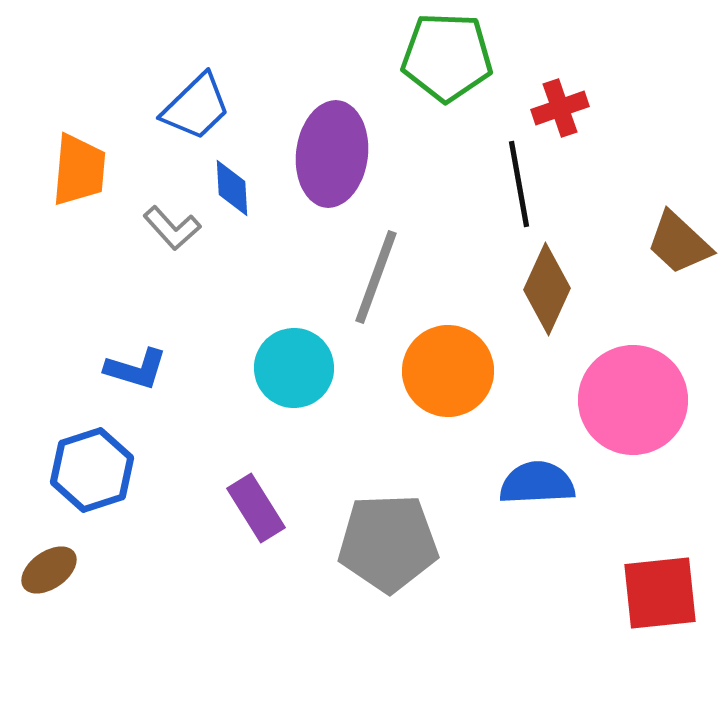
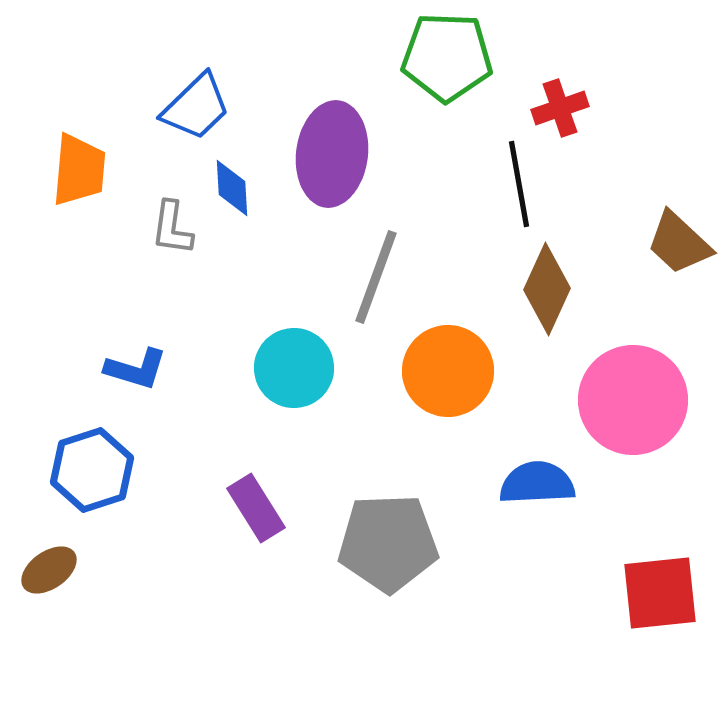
gray L-shape: rotated 50 degrees clockwise
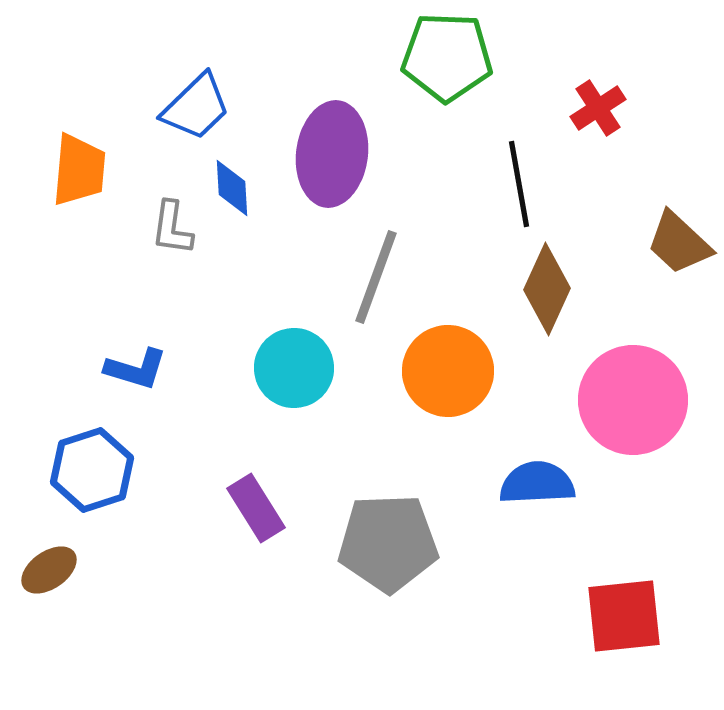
red cross: moved 38 px right; rotated 14 degrees counterclockwise
red square: moved 36 px left, 23 px down
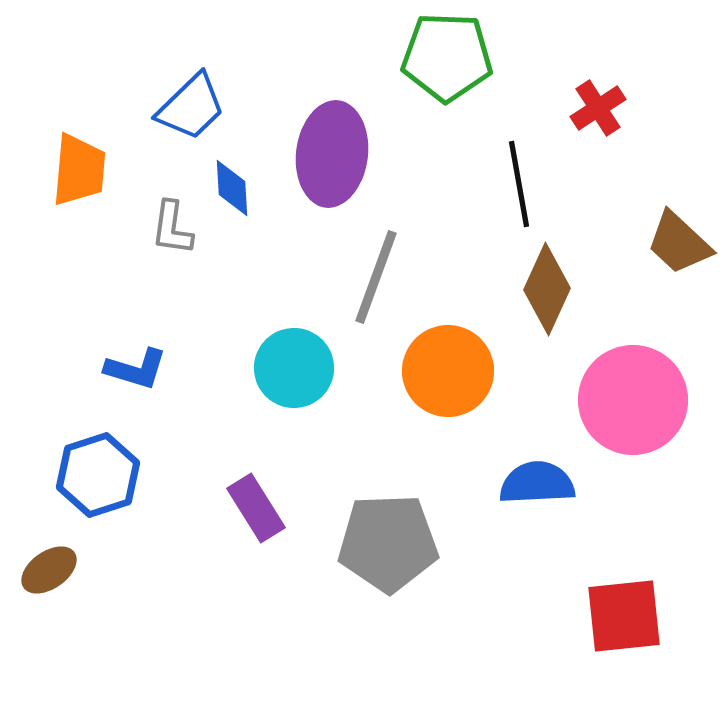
blue trapezoid: moved 5 px left
blue hexagon: moved 6 px right, 5 px down
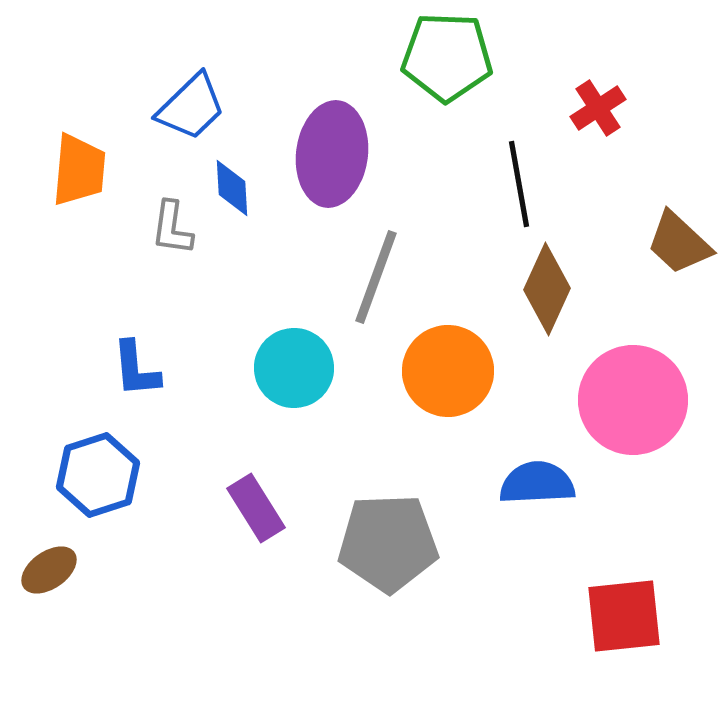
blue L-shape: rotated 68 degrees clockwise
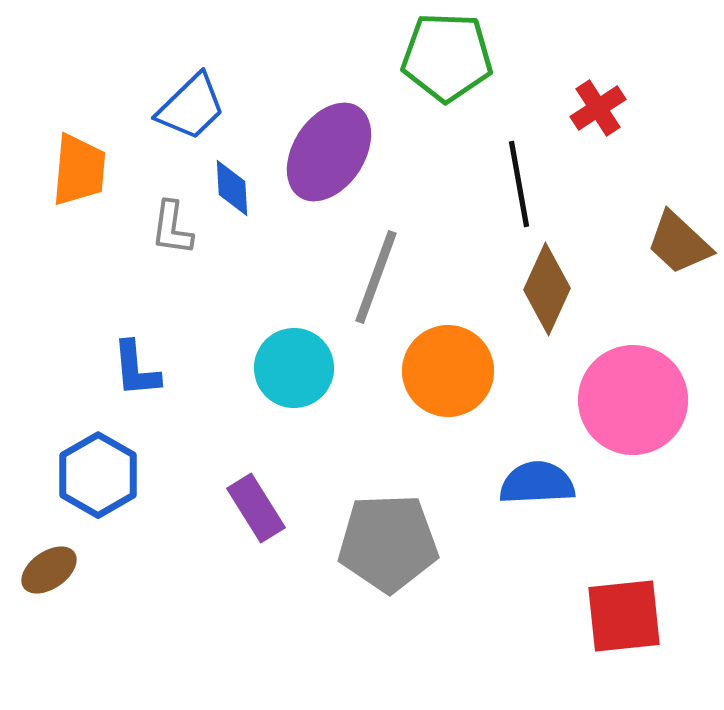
purple ellipse: moved 3 px left, 2 px up; rotated 26 degrees clockwise
blue hexagon: rotated 12 degrees counterclockwise
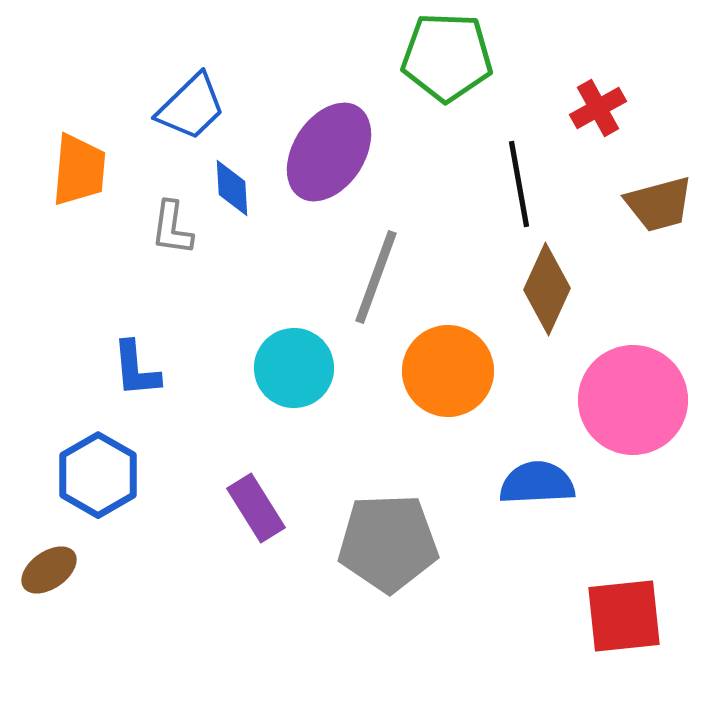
red cross: rotated 4 degrees clockwise
brown trapezoid: moved 20 px left, 39 px up; rotated 58 degrees counterclockwise
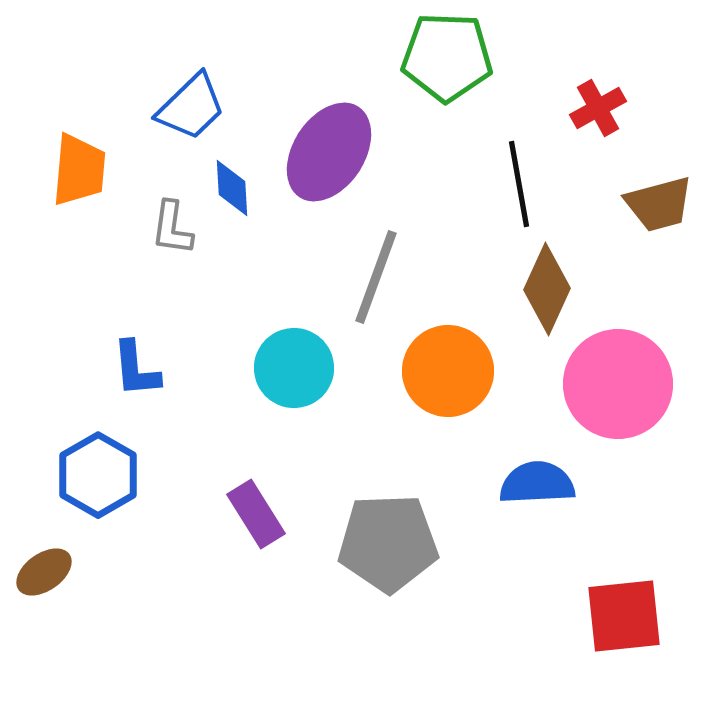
pink circle: moved 15 px left, 16 px up
purple rectangle: moved 6 px down
brown ellipse: moved 5 px left, 2 px down
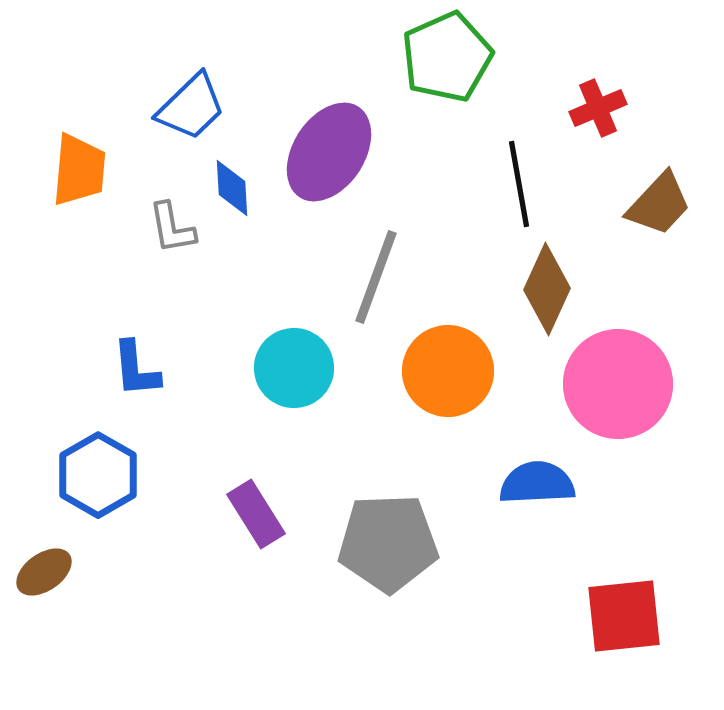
green pentagon: rotated 26 degrees counterclockwise
red cross: rotated 6 degrees clockwise
brown trapezoid: rotated 32 degrees counterclockwise
gray L-shape: rotated 18 degrees counterclockwise
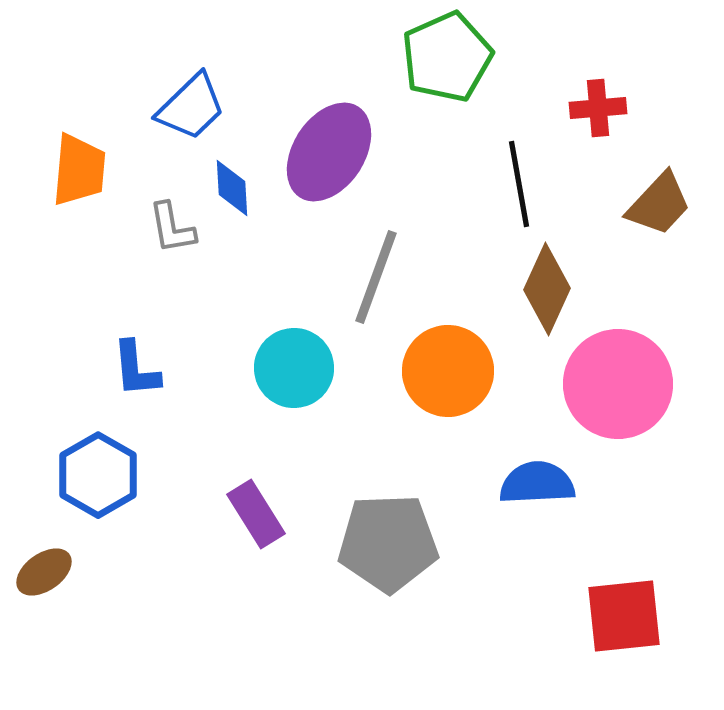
red cross: rotated 18 degrees clockwise
